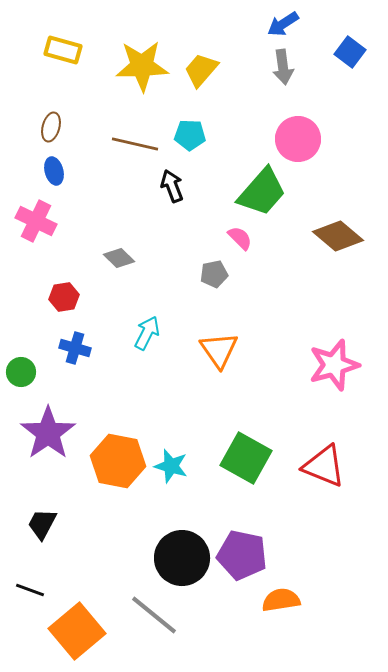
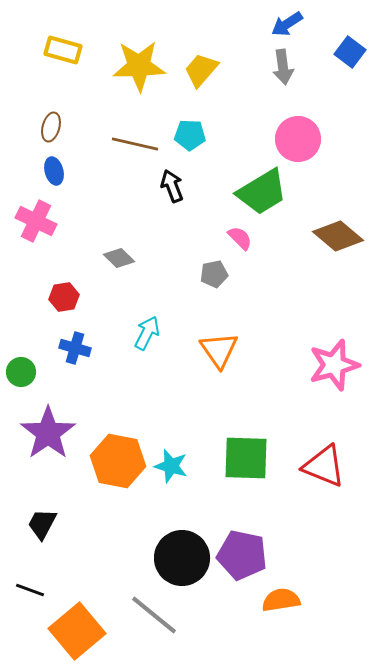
blue arrow: moved 4 px right
yellow star: moved 3 px left
green trapezoid: rotated 18 degrees clockwise
green square: rotated 27 degrees counterclockwise
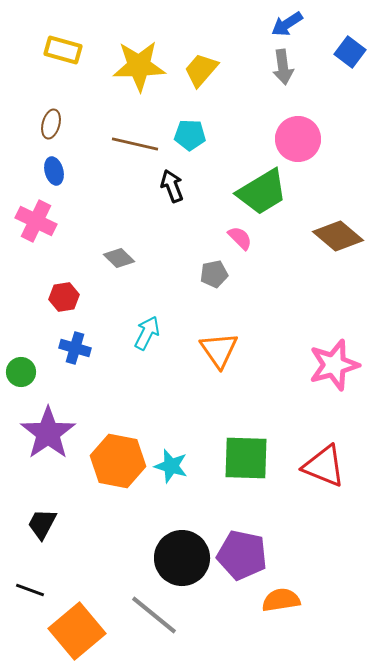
brown ellipse: moved 3 px up
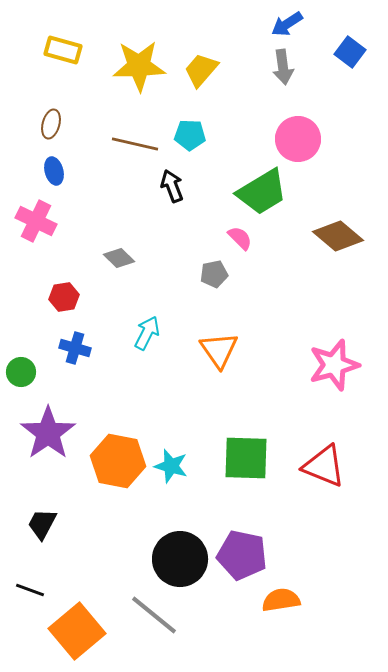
black circle: moved 2 px left, 1 px down
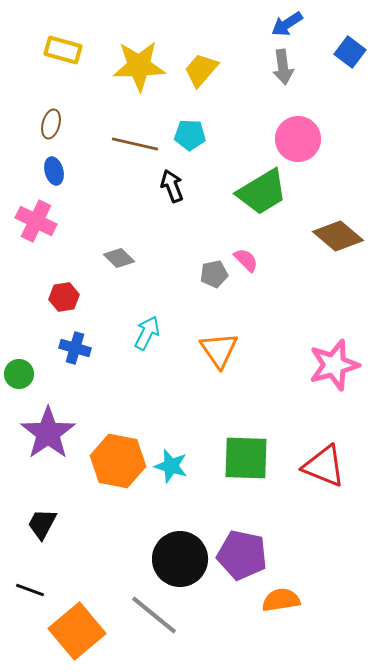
pink semicircle: moved 6 px right, 22 px down
green circle: moved 2 px left, 2 px down
